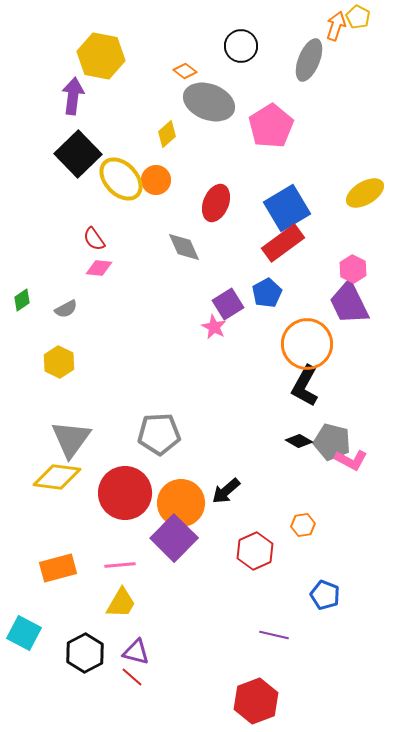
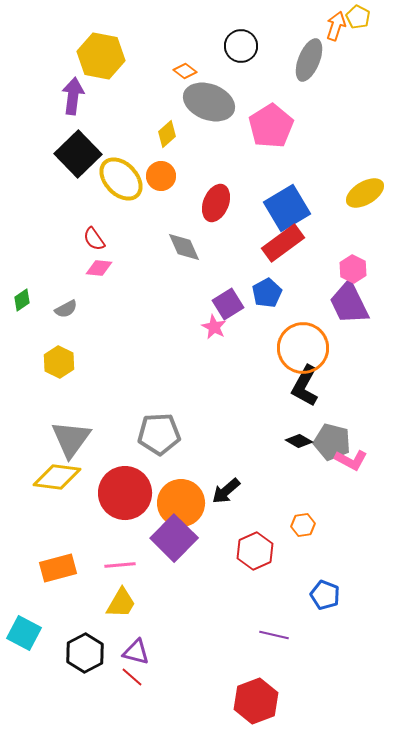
orange circle at (156, 180): moved 5 px right, 4 px up
orange circle at (307, 344): moved 4 px left, 4 px down
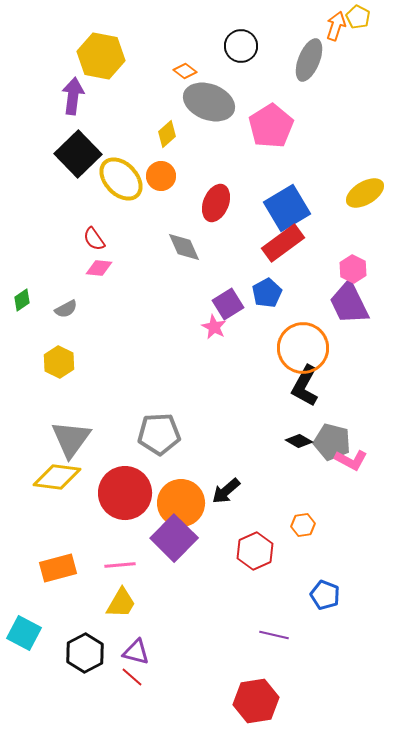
red hexagon at (256, 701): rotated 12 degrees clockwise
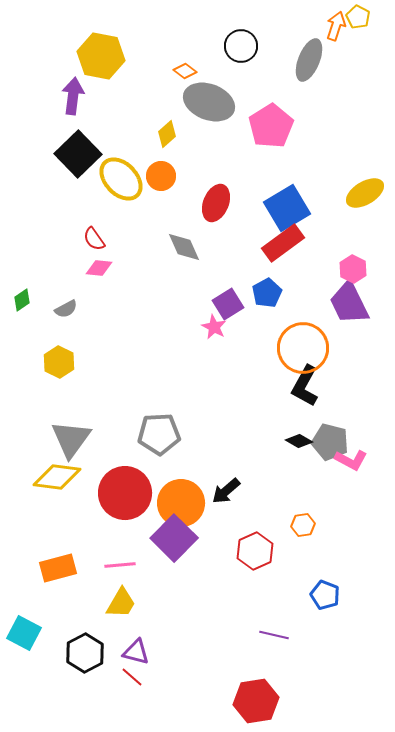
gray pentagon at (332, 442): moved 2 px left
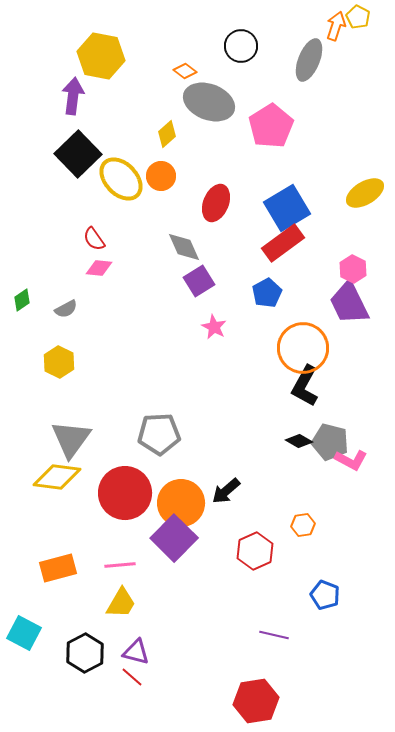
purple square at (228, 304): moved 29 px left, 23 px up
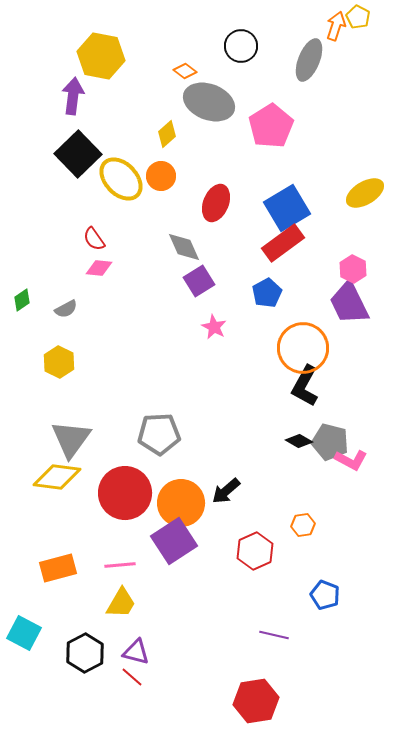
purple square at (174, 538): moved 3 px down; rotated 12 degrees clockwise
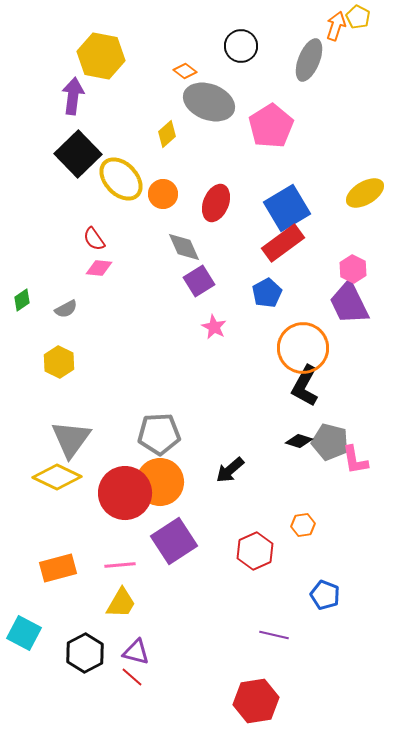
orange circle at (161, 176): moved 2 px right, 18 px down
black diamond at (299, 441): rotated 12 degrees counterclockwise
pink L-shape at (351, 460): moved 4 px right; rotated 52 degrees clockwise
yellow diamond at (57, 477): rotated 18 degrees clockwise
black arrow at (226, 491): moved 4 px right, 21 px up
orange circle at (181, 503): moved 21 px left, 21 px up
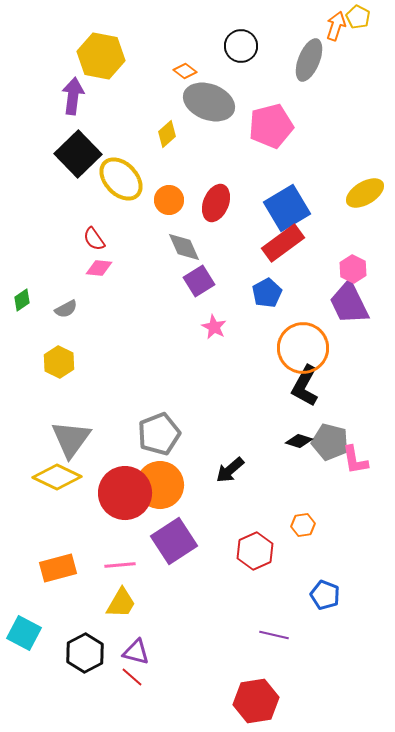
pink pentagon at (271, 126): rotated 18 degrees clockwise
orange circle at (163, 194): moved 6 px right, 6 px down
gray pentagon at (159, 434): rotated 18 degrees counterclockwise
orange circle at (160, 482): moved 3 px down
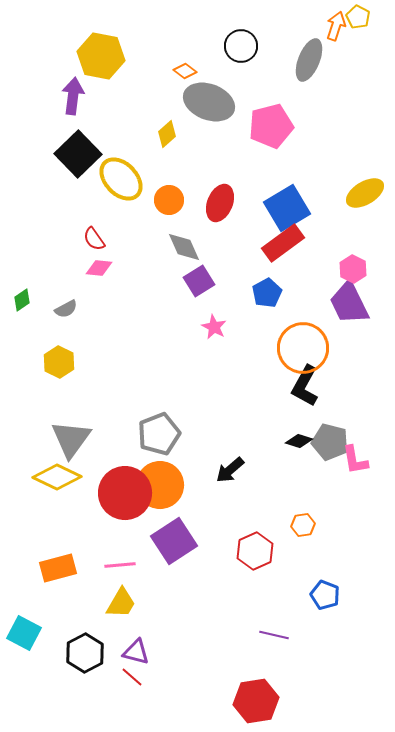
red ellipse at (216, 203): moved 4 px right
